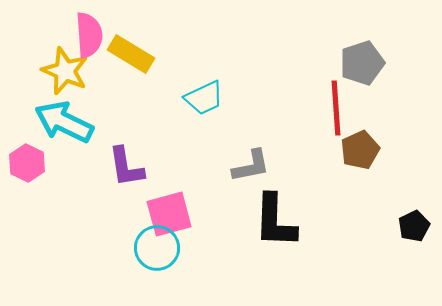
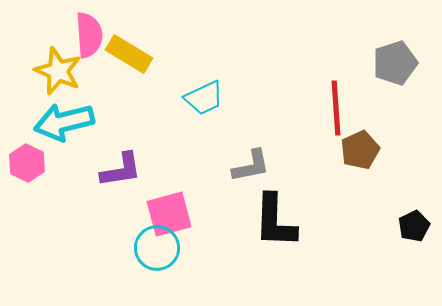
yellow rectangle: moved 2 px left
gray pentagon: moved 33 px right
yellow star: moved 7 px left
cyan arrow: rotated 40 degrees counterclockwise
purple L-shape: moved 5 px left, 3 px down; rotated 90 degrees counterclockwise
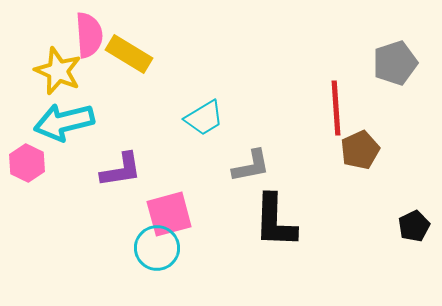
cyan trapezoid: moved 20 px down; rotated 6 degrees counterclockwise
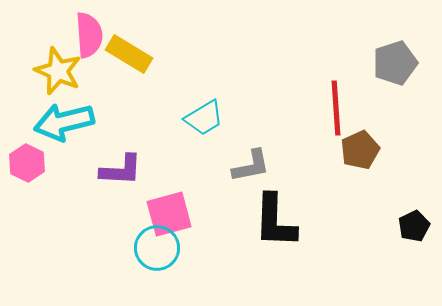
purple L-shape: rotated 12 degrees clockwise
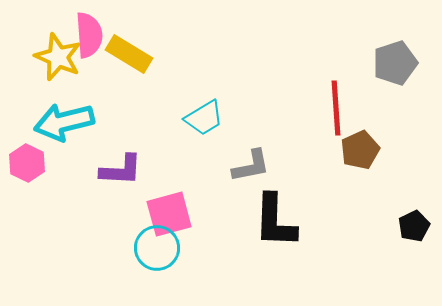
yellow star: moved 14 px up
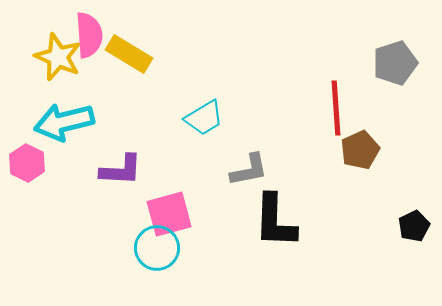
gray L-shape: moved 2 px left, 4 px down
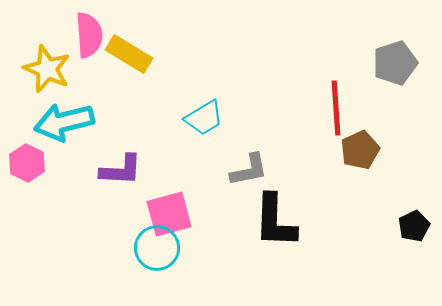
yellow star: moved 11 px left, 12 px down
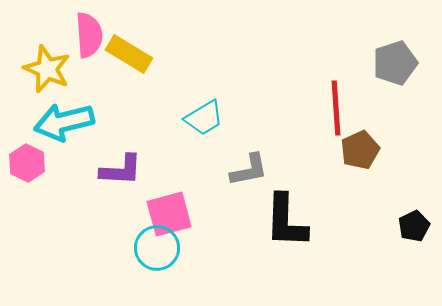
black L-shape: moved 11 px right
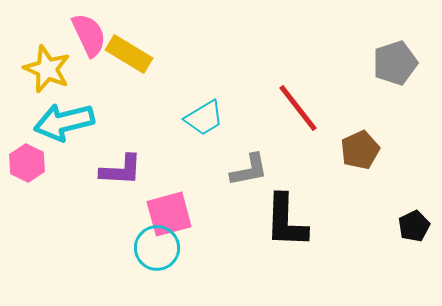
pink semicircle: rotated 21 degrees counterclockwise
red line: moved 38 px left; rotated 34 degrees counterclockwise
